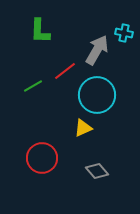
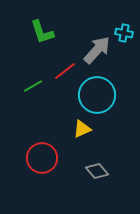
green L-shape: moved 2 px right, 1 px down; rotated 20 degrees counterclockwise
gray arrow: rotated 12 degrees clockwise
yellow triangle: moved 1 px left, 1 px down
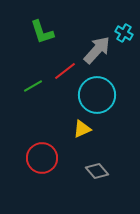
cyan cross: rotated 18 degrees clockwise
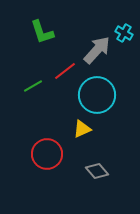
red circle: moved 5 px right, 4 px up
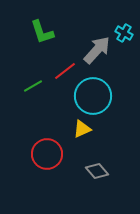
cyan circle: moved 4 px left, 1 px down
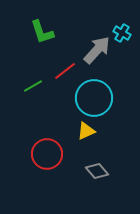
cyan cross: moved 2 px left
cyan circle: moved 1 px right, 2 px down
yellow triangle: moved 4 px right, 2 px down
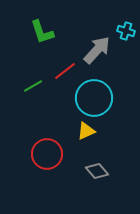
cyan cross: moved 4 px right, 2 px up; rotated 12 degrees counterclockwise
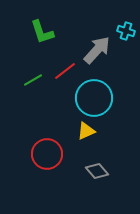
green line: moved 6 px up
